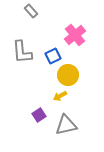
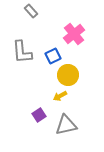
pink cross: moved 1 px left, 1 px up
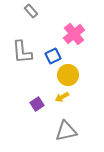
yellow arrow: moved 2 px right, 1 px down
purple square: moved 2 px left, 11 px up
gray triangle: moved 6 px down
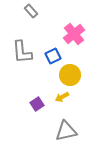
yellow circle: moved 2 px right
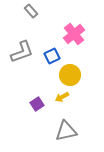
gray L-shape: rotated 105 degrees counterclockwise
blue square: moved 1 px left
